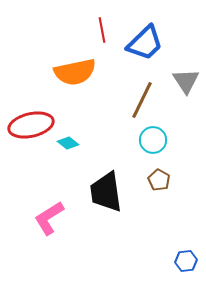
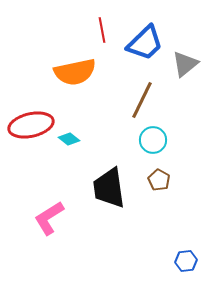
gray triangle: moved 1 px left, 17 px up; rotated 24 degrees clockwise
cyan diamond: moved 1 px right, 4 px up
black trapezoid: moved 3 px right, 4 px up
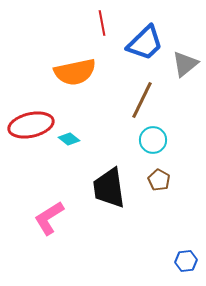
red line: moved 7 px up
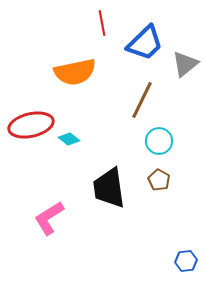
cyan circle: moved 6 px right, 1 px down
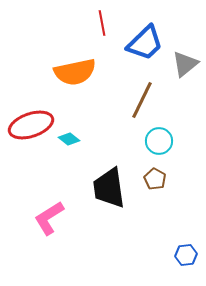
red ellipse: rotated 6 degrees counterclockwise
brown pentagon: moved 4 px left, 1 px up
blue hexagon: moved 6 px up
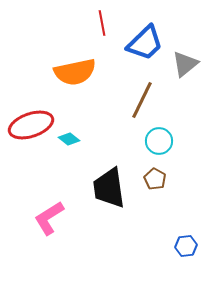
blue hexagon: moved 9 px up
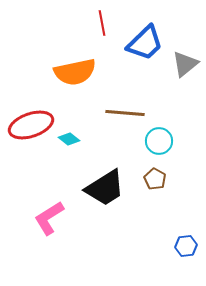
brown line: moved 17 px left, 13 px down; rotated 69 degrees clockwise
black trapezoid: moved 4 px left; rotated 114 degrees counterclockwise
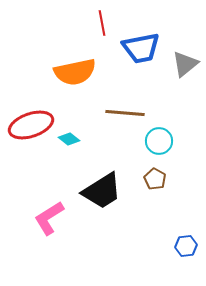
blue trapezoid: moved 4 px left, 5 px down; rotated 33 degrees clockwise
black trapezoid: moved 3 px left, 3 px down
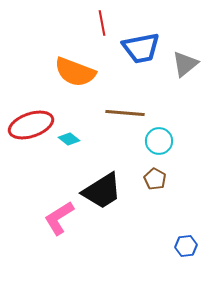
orange semicircle: rotated 33 degrees clockwise
pink L-shape: moved 10 px right
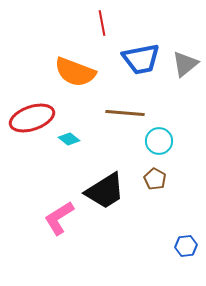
blue trapezoid: moved 11 px down
red ellipse: moved 1 px right, 7 px up
black trapezoid: moved 3 px right
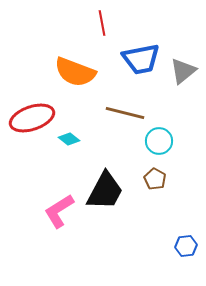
gray triangle: moved 2 px left, 7 px down
brown line: rotated 9 degrees clockwise
black trapezoid: rotated 30 degrees counterclockwise
pink L-shape: moved 7 px up
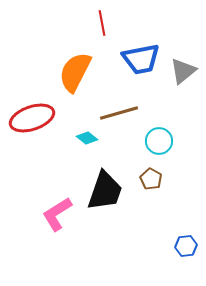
orange semicircle: rotated 96 degrees clockwise
brown line: moved 6 px left; rotated 30 degrees counterclockwise
cyan diamond: moved 18 px right, 1 px up
brown pentagon: moved 4 px left
black trapezoid: rotated 9 degrees counterclockwise
pink L-shape: moved 2 px left, 3 px down
